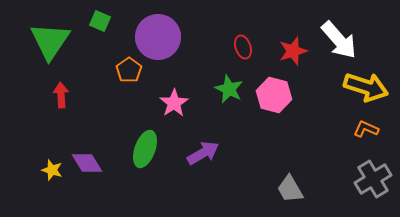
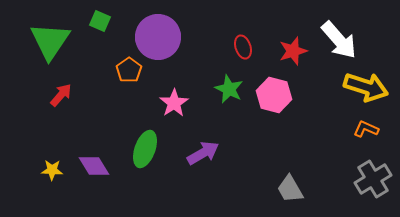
red arrow: rotated 45 degrees clockwise
purple diamond: moved 7 px right, 3 px down
yellow star: rotated 15 degrees counterclockwise
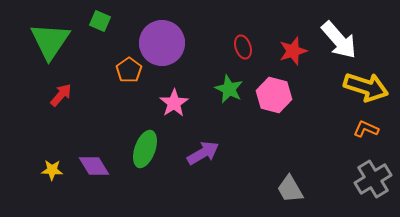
purple circle: moved 4 px right, 6 px down
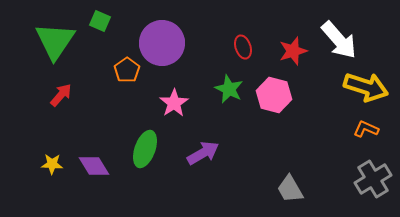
green triangle: moved 5 px right
orange pentagon: moved 2 px left
yellow star: moved 6 px up
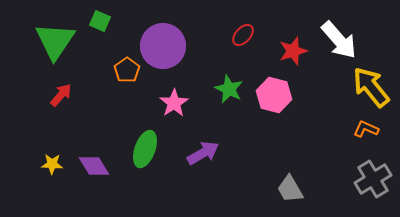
purple circle: moved 1 px right, 3 px down
red ellipse: moved 12 px up; rotated 60 degrees clockwise
yellow arrow: moved 5 px right; rotated 147 degrees counterclockwise
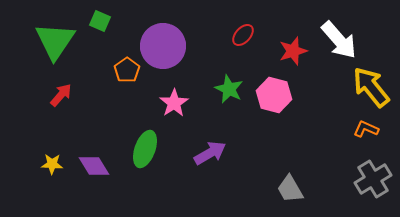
purple arrow: moved 7 px right
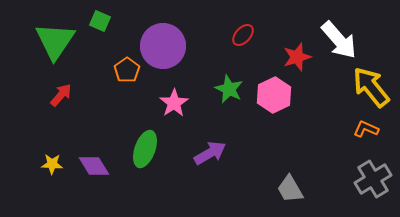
red star: moved 4 px right, 6 px down
pink hexagon: rotated 20 degrees clockwise
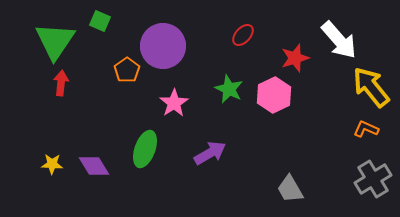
red star: moved 2 px left, 1 px down
red arrow: moved 12 px up; rotated 35 degrees counterclockwise
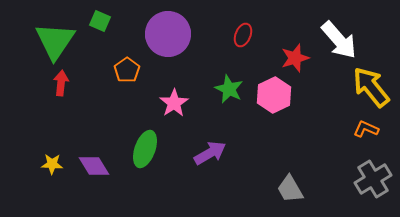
red ellipse: rotated 20 degrees counterclockwise
purple circle: moved 5 px right, 12 px up
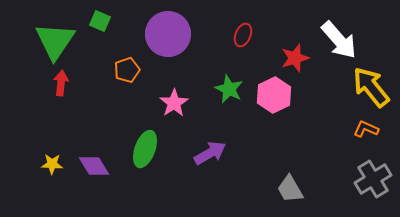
orange pentagon: rotated 15 degrees clockwise
